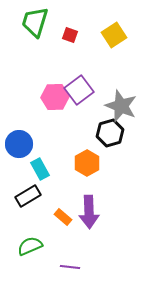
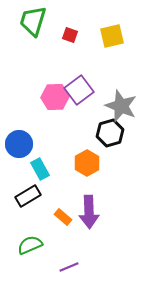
green trapezoid: moved 2 px left, 1 px up
yellow square: moved 2 px left, 1 px down; rotated 20 degrees clockwise
green semicircle: moved 1 px up
purple line: moved 1 px left; rotated 30 degrees counterclockwise
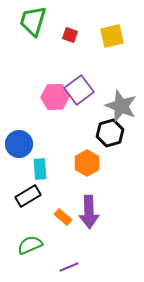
cyan rectangle: rotated 25 degrees clockwise
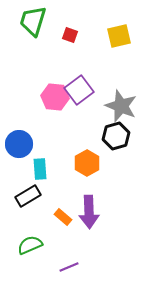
yellow square: moved 7 px right
pink hexagon: rotated 8 degrees clockwise
black hexagon: moved 6 px right, 3 px down
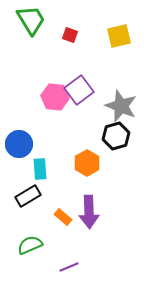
green trapezoid: moved 2 px left, 1 px up; rotated 132 degrees clockwise
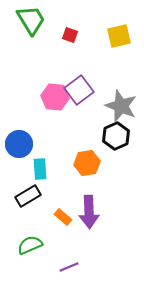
black hexagon: rotated 8 degrees counterclockwise
orange hexagon: rotated 20 degrees clockwise
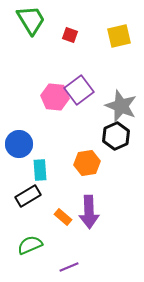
cyan rectangle: moved 1 px down
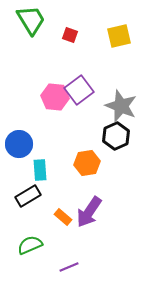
purple arrow: rotated 36 degrees clockwise
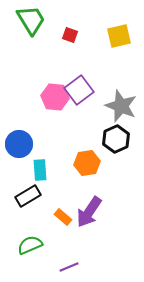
black hexagon: moved 3 px down
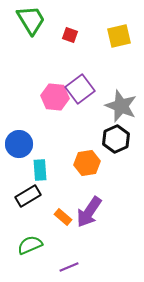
purple square: moved 1 px right, 1 px up
